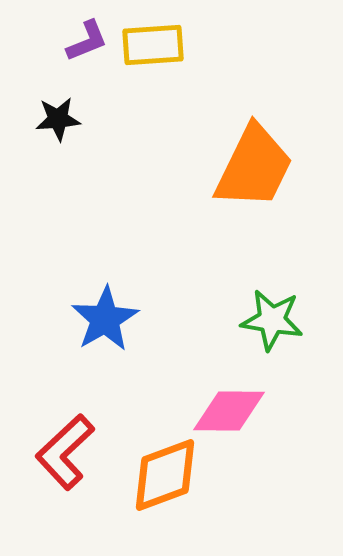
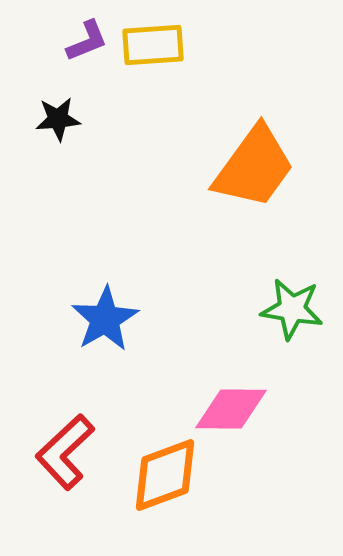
orange trapezoid: rotated 10 degrees clockwise
green star: moved 20 px right, 11 px up
pink diamond: moved 2 px right, 2 px up
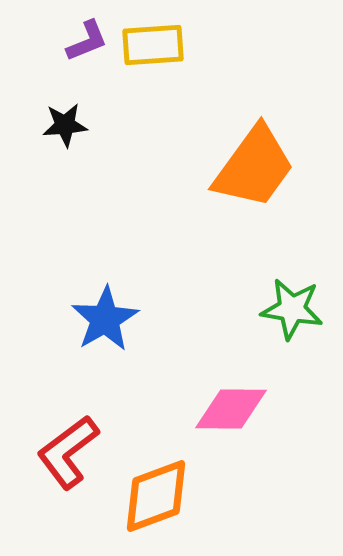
black star: moved 7 px right, 6 px down
red L-shape: moved 3 px right; rotated 6 degrees clockwise
orange diamond: moved 9 px left, 21 px down
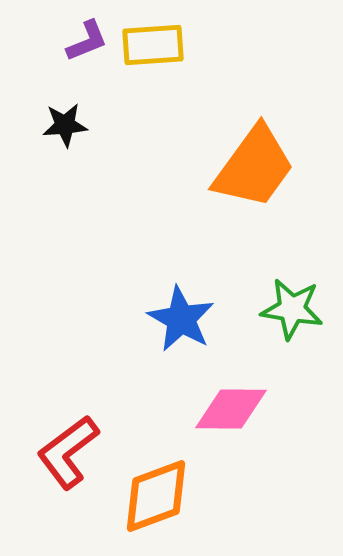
blue star: moved 76 px right; rotated 12 degrees counterclockwise
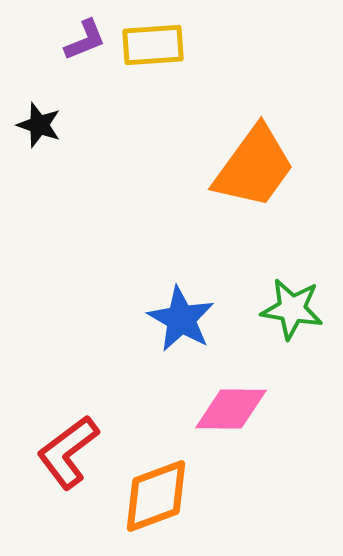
purple L-shape: moved 2 px left, 1 px up
black star: moved 26 px left; rotated 24 degrees clockwise
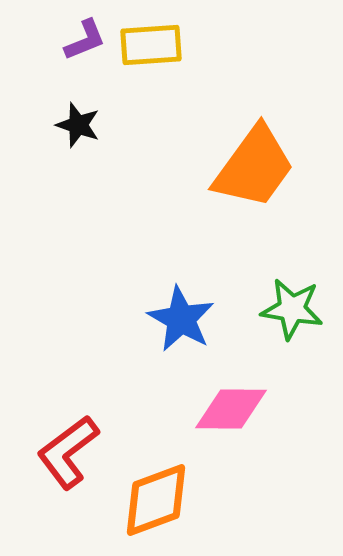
yellow rectangle: moved 2 px left
black star: moved 39 px right
orange diamond: moved 4 px down
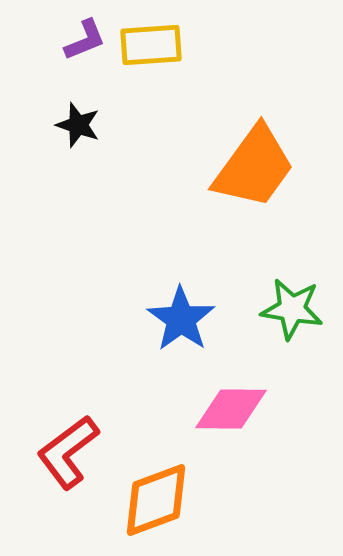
blue star: rotated 6 degrees clockwise
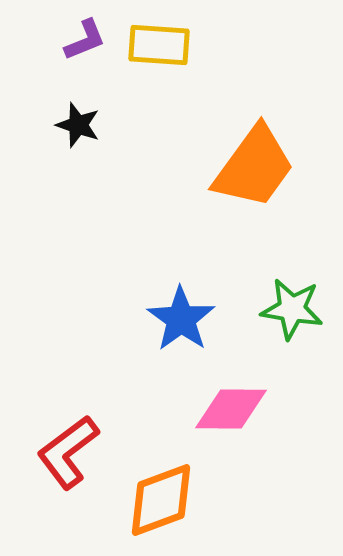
yellow rectangle: moved 8 px right; rotated 8 degrees clockwise
orange diamond: moved 5 px right
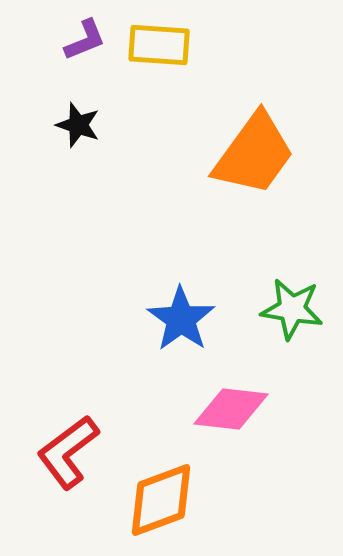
orange trapezoid: moved 13 px up
pink diamond: rotated 6 degrees clockwise
